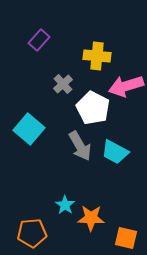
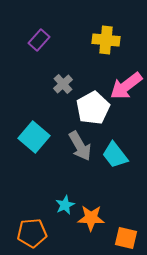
yellow cross: moved 9 px right, 16 px up
pink arrow: rotated 20 degrees counterclockwise
white pentagon: rotated 16 degrees clockwise
cyan square: moved 5 px right, 8 px down
cyan trapezoid: moved 3 px down; rotated 24 degrees clockwise
cyan star: rotated 12 degrees clockwise
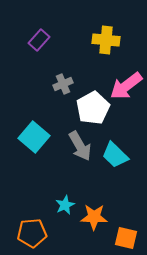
gray cross: rotated 18 degrees clockwise
cyan trapezoid: rotated 8 degrees counterclockwise
orange star: moved 3 px right, 1 px up
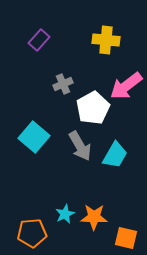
cyan trapezoid: rotated 104 degrees counterclockwise
cyan star: moved 9 px down
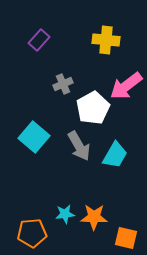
gray arrow: moved 1 px left
cyan star: rotated 18 degrees clockwise
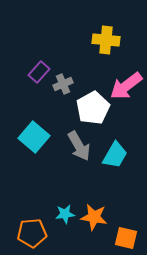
purple rectangle: moved 32 px down
orange star: rotated 8 degrees clockwise
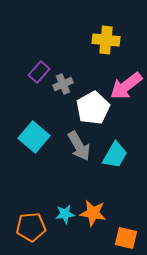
orange star: moved 1 px left, 4 px up
orange pentagon: moved 1 px left, 6 px up
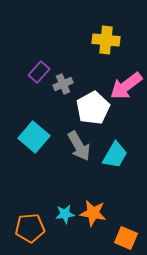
orange pentagon: moved 1 px left, 1 px down
orange square: rotated 10 degrees clockwise
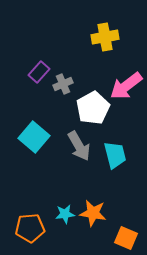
yellow cross: moved 1 px left, 3 px up; rotated 16 degrees counterclockwise
cyan trapezoid: rotated 44 degrees counterclockwise
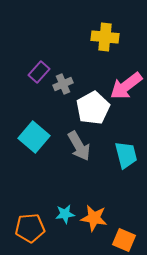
yellow cross: rotated 16 degrees clockwise
cyan trapezoid: moved 11 px right
orange star: moved 1 px right, 5 px down
orange square: moved 2 px left, 2 px down
